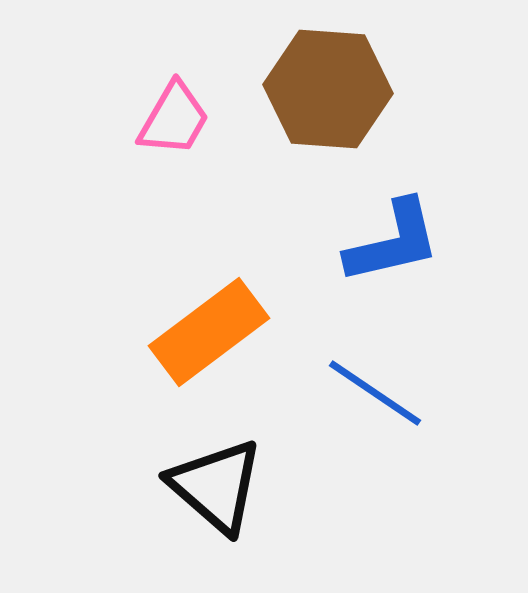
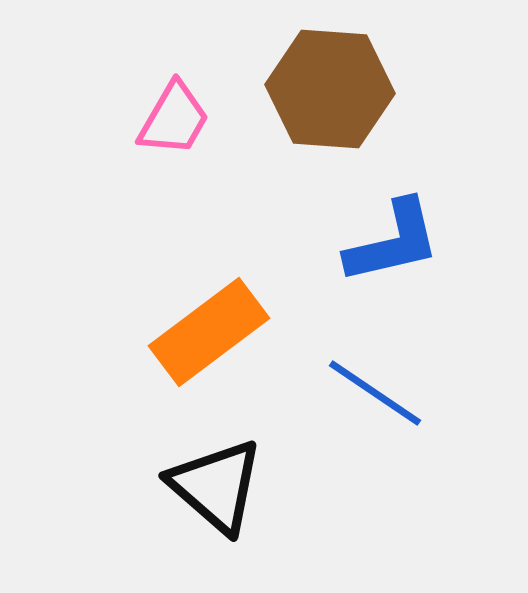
brown hexagon: moved 2 px right
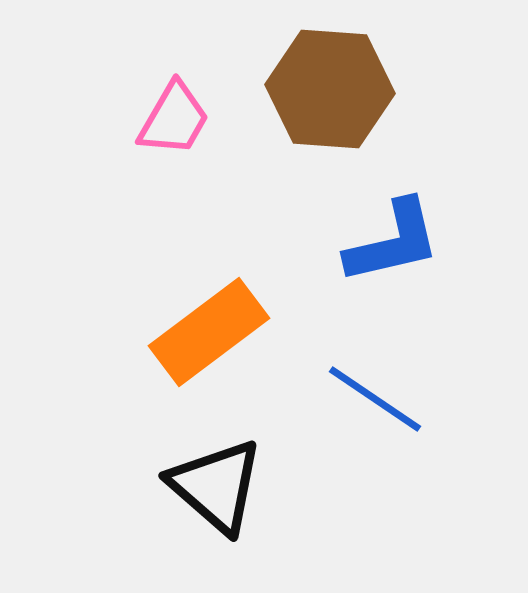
blue line: moved 6 px down
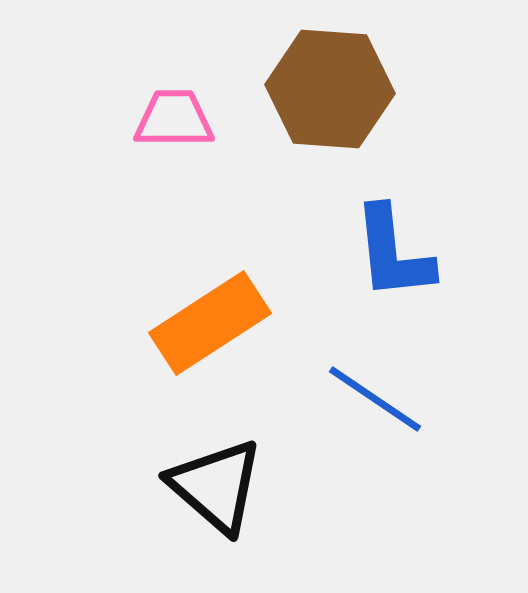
pink trapezoid: rotated 120 degrees counterclockwise
blue L-shape: moved 11 px down; rotated 97 degrees clockwise
orange rectangle: moved 1 px right, 9 px up; rotated 4 degrees clockwise
